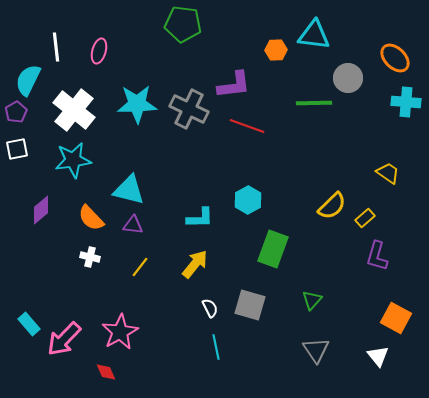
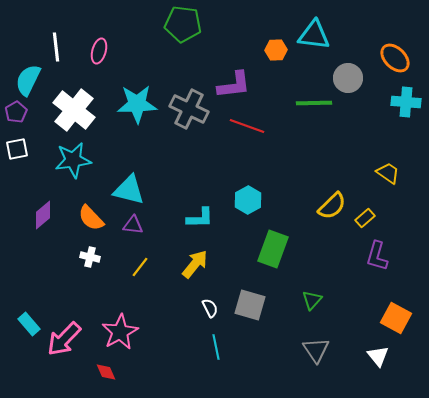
purple diamond at (41, 210): moved 2 px right, 5 px down
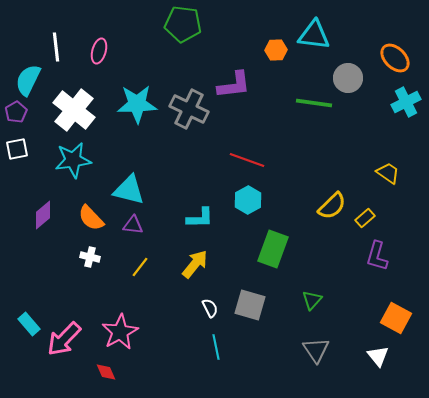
cyan cross at (406, 102): rotated 32 degrees counterclockwise
green line at (314, 103): rotated 9 degrees clockwise
red line at (247, 126): moved 34 px down
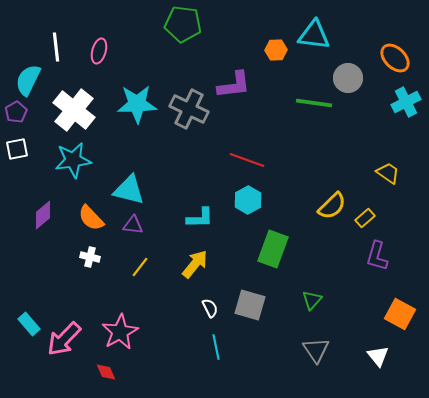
orange square at (396, 318): moved 4 px right, 4 px up
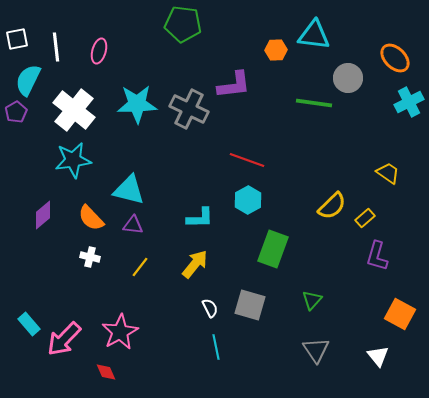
cyan cross at (406, 102): moved 3 px right
white square at (17, 149): moved 110 px up
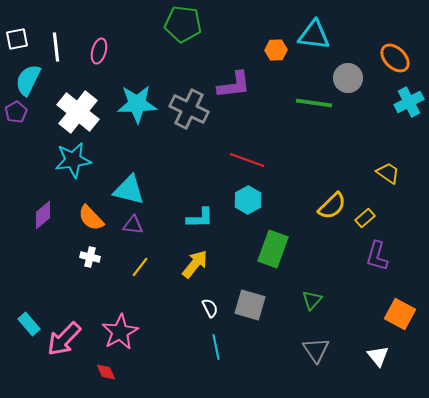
white cross at (74, 110): moved 4 px right, 2 px down
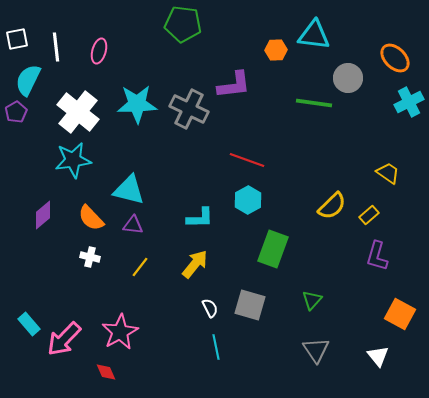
yellow rectangle at (365, 218): moved 4 px right, 3 px up
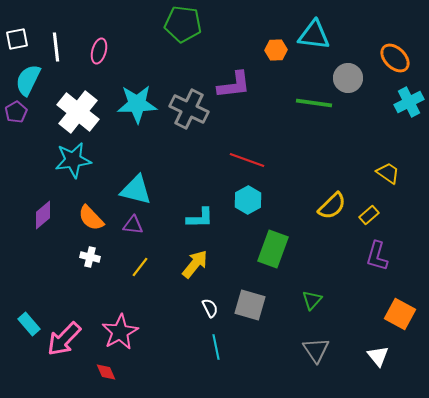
cyan triangle at (129, 190): moved 7 px right
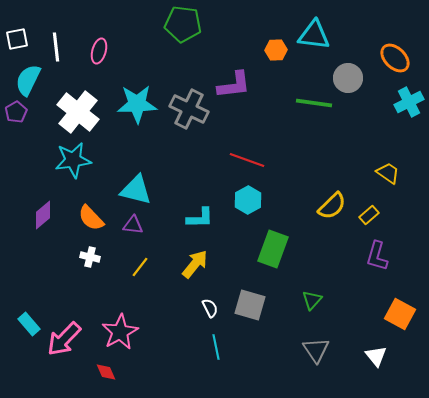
white triangle at (378, 356): moved 2 px left
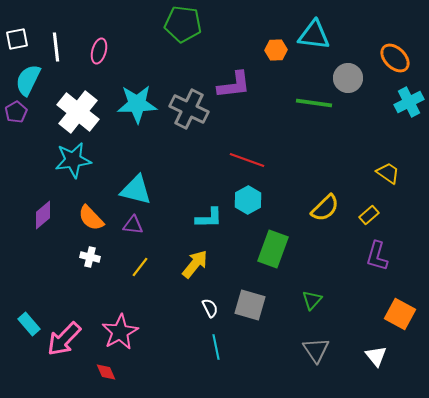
yellow semicircle at (332, 206): moved 7 px left, 2 px down
cyan L-shape at (200, 218): moved 9 px right
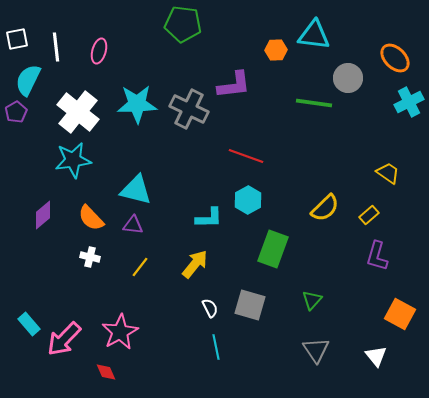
red line at (247, 160): moved 1 px left, 4 px up
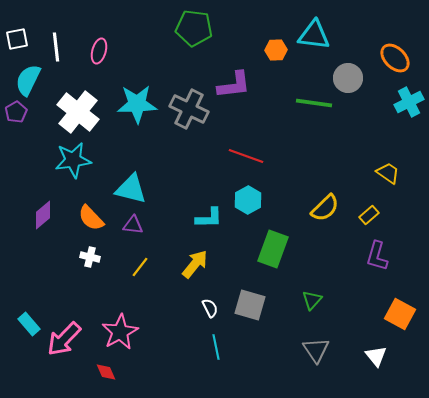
green pentagon at (183, 24): moved 11 px right, 4 px down
cyan triangle at (136, 190): moved 5 px left, 1 px up
